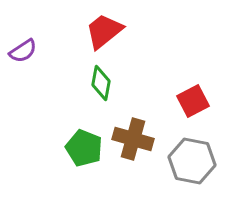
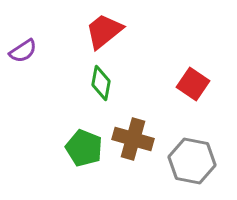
red square: moved 17 px up; rotated 28 degrees counterclockwise
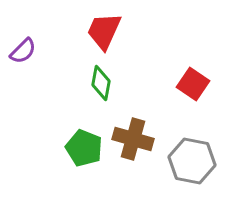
red trapezoid: rotated 27 degrees counterclockwise
purple semicircle: rotated 12 degrees counterclockwise
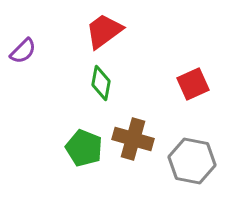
red trapezoid: rotated 30 degrees clockwise
red square: rotated 32 degrees clockwise
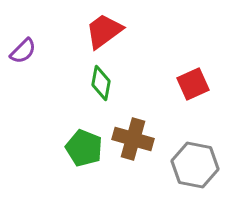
gray hexagon: moved 3 px right, 4 px down
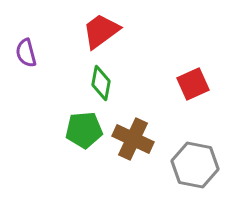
red trapezoid: moved 3 px left
purple semicircle: moved 3 px right, 2 px down; rotated 120 degrees clockwise
brown cross: rotated 9 degrees clockwise
green pentagon: moved 18 px up; rotated 27 degrees counterclockwise
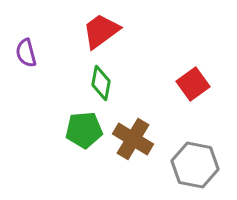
red square: rotated 12 degrees counterclockwise
brown cross: rotated 6 degrees clockwise
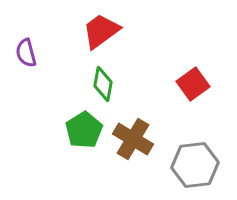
green diamond: moved 2 px right, 1 px down
green pentagon: rotated 27 degrees counterclockwise
gray hexagon: rotated 18 degrees counterclockwise
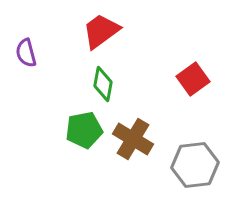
red square: moved 5 px up
green pentagon: rotated 21 degrees clockwise
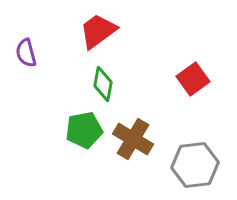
red trapezoid: moved 3 px left
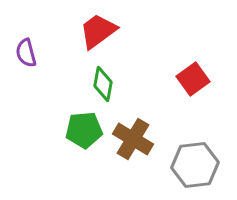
green pentagon: rotated 6 degrees clockwise
